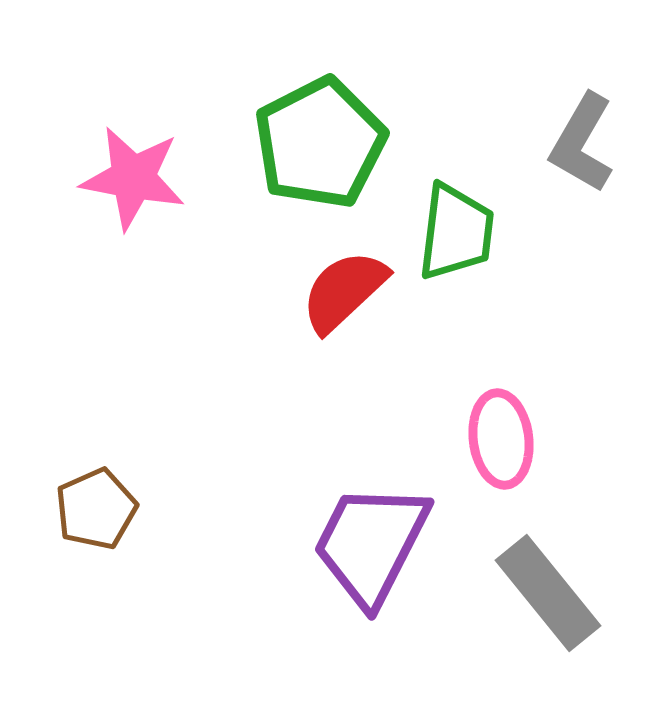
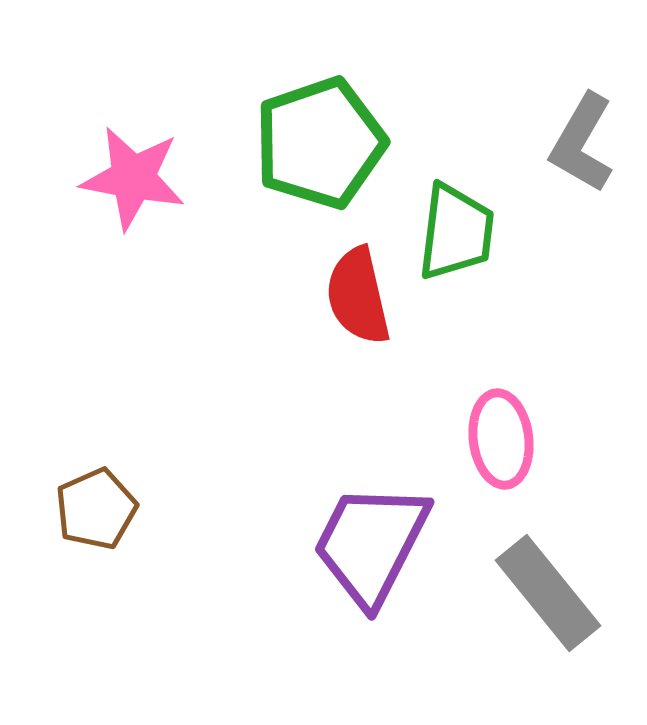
green pentagon: rotated 8 degrees clockwise
red semicircle: moved 14 px right, 5 px down; rotated 60 degrees counterclockwise
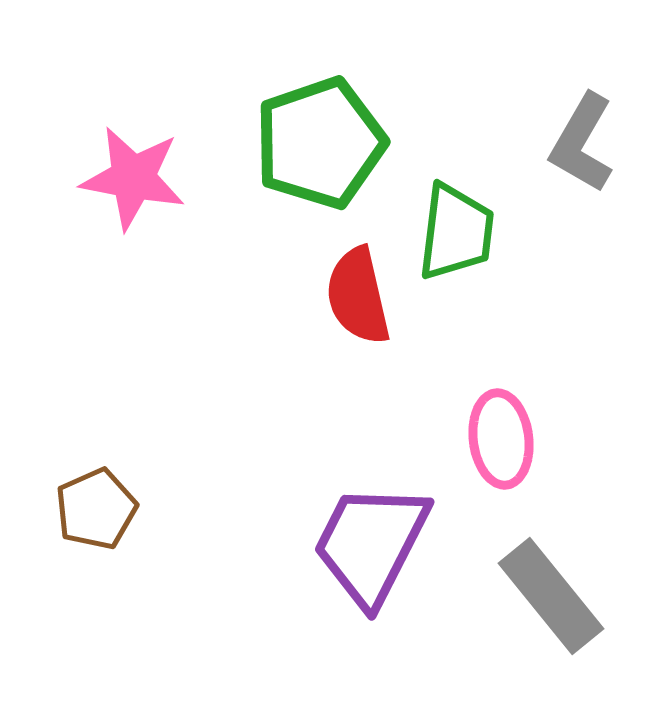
gray rectangle: moved 3 px right, 3 px down
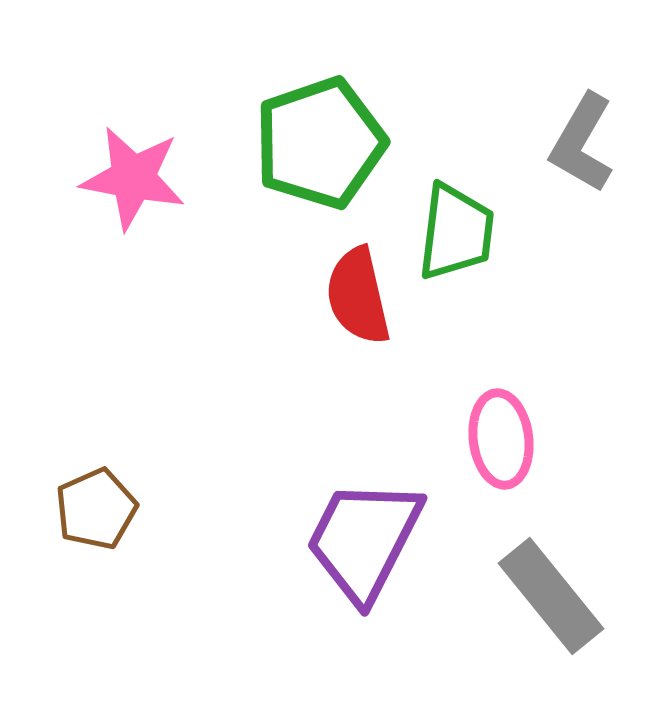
purple trapezoid: moved 7 px left, 4 px up
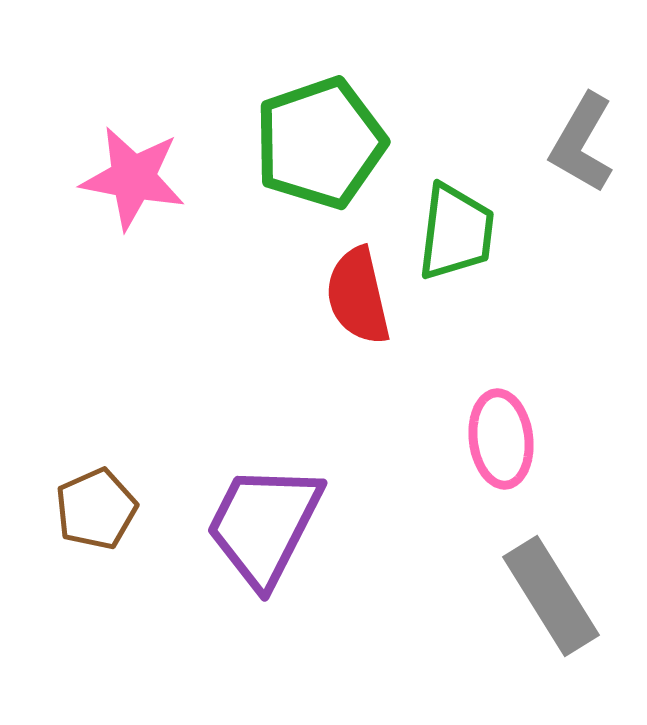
purple trapezoid: moved 100 px left, 15 px up
gray rectangle: rotated 7 degrees clockwise
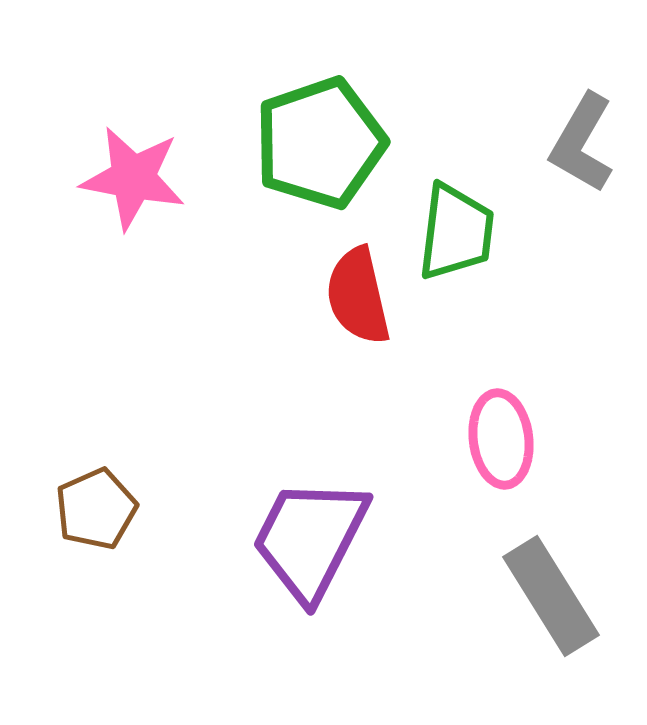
purple trapezoid: moved 46 px right, 14 px down
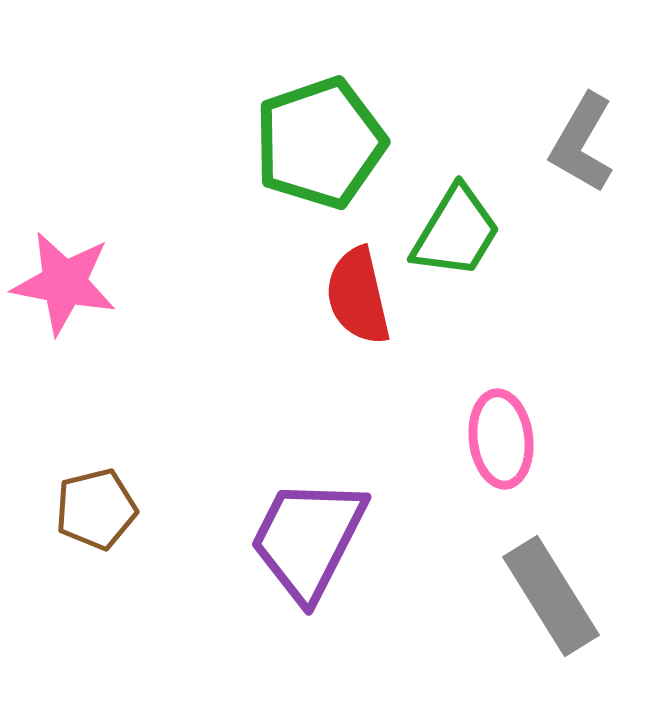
pink star: moved 69 px left, 105 px down
green trapezoid: rotated 24 degrees clockwise
brown pentagon: rotated 10 degrees clockwise
purple trapezoid: moved 2 px left
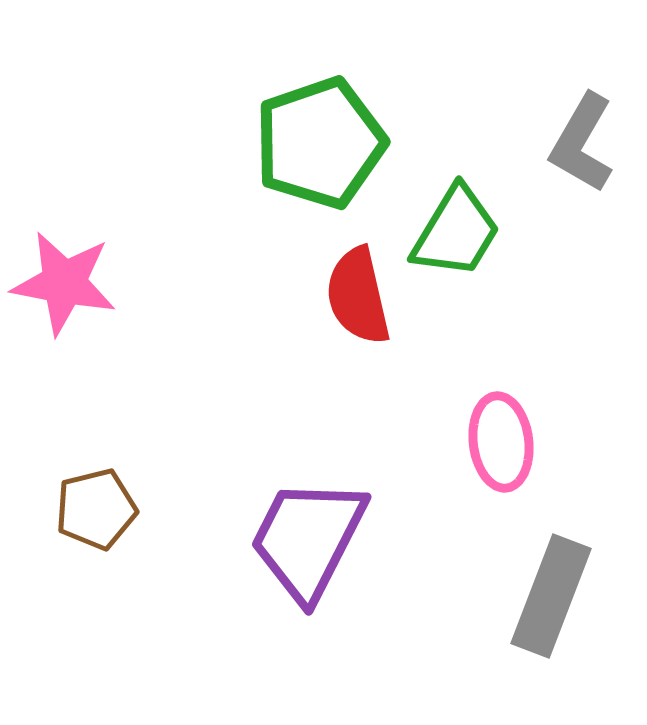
pink ellipse: moved 3 px down
gray rectangle: rotated 53 degrees clockwise
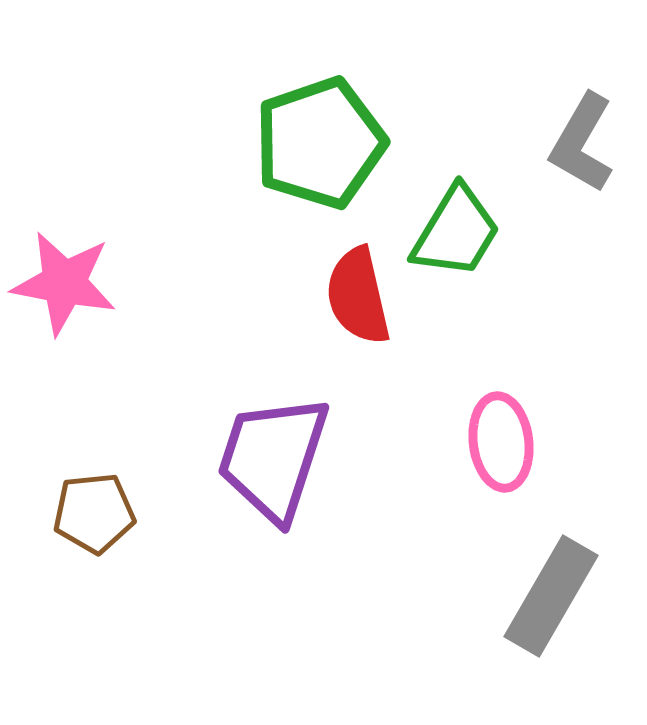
brown pentagon: moved 2 px left, 4 px down; rotated 8 degrees clockwise
purple trapezoid: moved 35 px left, 81 px up; rotated 9 degrees counterclockwise
gray rectangle: rotated 9 degrees clockwise
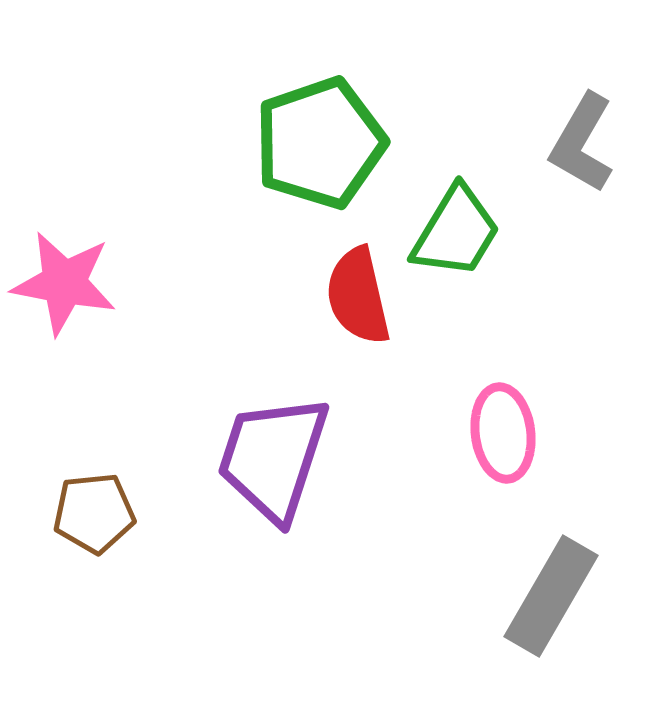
pink ellipse: moved 2 px right, 9 px up
